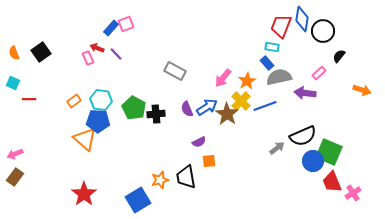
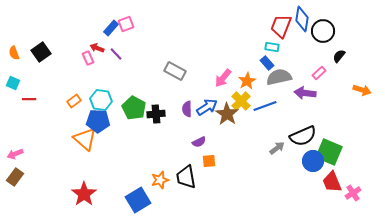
purple semicircle at (187, 109): rotated 21 degrees clockwise
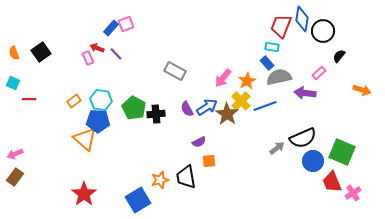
purple semicircle at (187, 109): rotated 28 degrees counterclockwise
black semicircle at (303, 136): moved 2 px down
green square at (329, 152): moved 13 px right
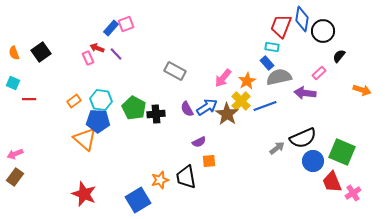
red star at (84, 194): rotated 15 degrees counterclockwise
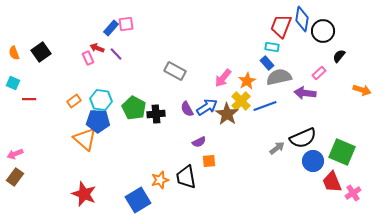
pink square at (126, 24): rotated 14 degrees clockwise
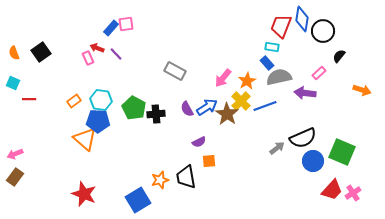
red trapezoid at (332, 182): moved 8 px down; rotated 115 degrees counterclockwise
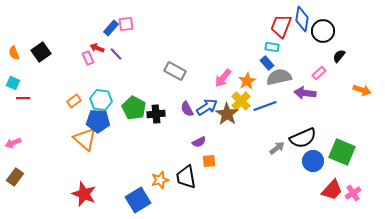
red line at (29, 99): moved 6 px left, 1 px up
pink arrow at (15, 154): moved 2 px left, 11 px up
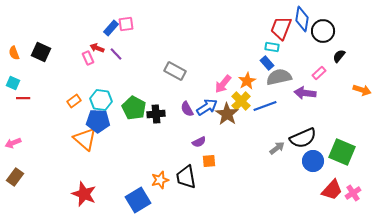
red trapezoid at (281, 26): moved 2 px down
black square at (41, 52): rotated 30 degrees counterclockwise
pink arrow at (223, 78): moved 6 px down
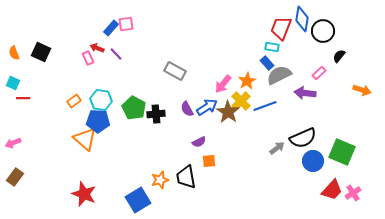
gray semicircle at (279, 77): moved 2 px up; rotated 15 degrees counterclockwise
brown star at (227, 114): moved 1 px right, 2 px up
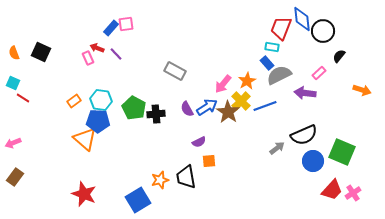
blue diamond at (302, 19): rotated 15 degrees counterclockwise
red line at (23, 98): rotated 32 degrees clockwise
black semicircle at (303, 138): moved 1 px right, 3 px up
